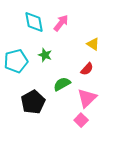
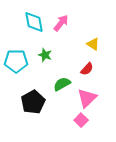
cyan pentagon: rotated 15 degrees clockwise
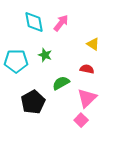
red semicircle: rotated 120 degrees counterclockwise
green semicircle: moved 1 px left, 1 px up
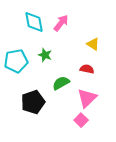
cyan pentagon: rotated 10 degrees counterclockwise
black pentagon: rotated 10 degrees clockwise
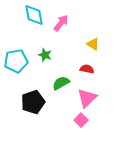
cyan diamond: moved 7 px up
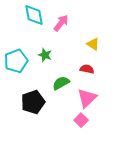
cyan pentagon: rotated 10 degrees counterclockwise
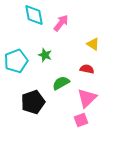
pink square: rotated 24 degrees clockwise
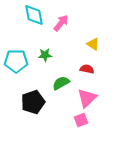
green star: rotated 24 degrees counterclockwise
cyan pentagon: rotated 20 degrees clockwise
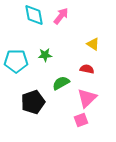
pink arrow: moved 7 px up
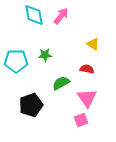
pink triangle: rotated 20 degrees counterclockwise
black pentagon: moved 2 px left, 3 px down
